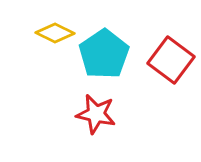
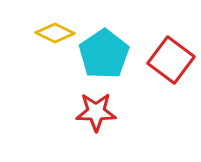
red star: moved 2 px up; rotated 12 degrees counterclockwise
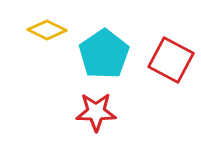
yellow diamond: moved 8 px left, 3 px up
red square: rotated 9 degrees counterclockwise
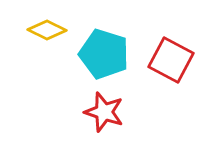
cyan pentagon: rotated 21 degrees counterclockwise
red star: moved 8 px right; rotated 18 degrees clockwise
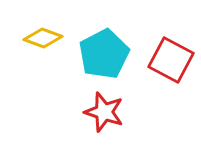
yellow diamond: moved 4 px left, 8 px down; rotated 6 degrees counterclockwise
cyan pentagon: rotated 27 degrees clockwise
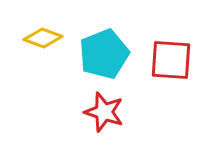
cyan pentagon: rotated 6 degrees clockwise
red square: rotated 24 degrees counterclockwise
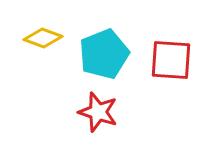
red star: moved 6 px left
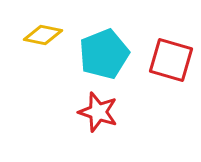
yellow diamond: moved 3 px up; rotated 9 degrees counterclockwise
red square: rotated 12 degrees clockwise
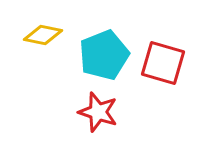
cyan pentagon: moved 1 px down
red square: moved 8 px left, 3 px down
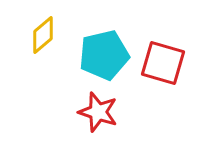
yellow diamond: rotated 51 degrees counterclockwise
cyan pentagon: rotated 9 degrees clockwise
